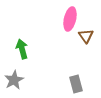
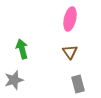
brown triangle: moved 16 px left, 16 px down
gray star: rotated 12 degrees clockwise
gray rectangle: moved 2 px right
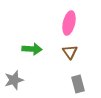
pink ellipse: moved 1 px left, 4 px down
green arrow: moved 10 px right; rotated 108 degrees clockwise
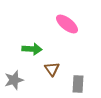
pink ellipse: moved 2 px left, 1 px down; rotated 65 degrees counterclockwise
brown triangle: moved 18 px left, 17 px down
gray rectangle: rotated 18 degrees clockwise
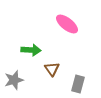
green arrow: moved 1 px left, 1 px down
gray rectangle: rotated 12 degrees clockwise
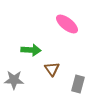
gray star: rotated 18 degrees clockwise
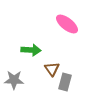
gray rectangle: moved 13 px left, 2 px up
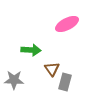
pink ellipse: rotated 65 degrees counterclockwise
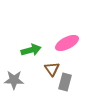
pink ellipse: moved 19 px down
green arrow: rotated 18 degrees counterclockwise
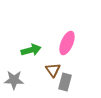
pink ellipse: rotated 40 degrees counterclockwise
brown triangle: moved 1 px right, 1 px down
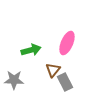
brown triangle: rotated 14 degrees clockwise
gray rectangle: rotated 42 degrees counterclockwise
